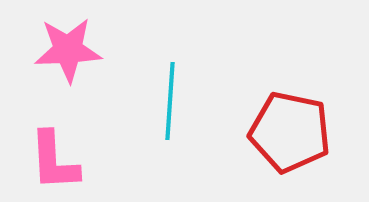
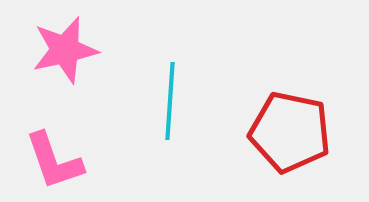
pink star: moved 3 px left; rotated 10 degrees counterclockwise
pink L-shape: rotated 16 degrees counterclockwise
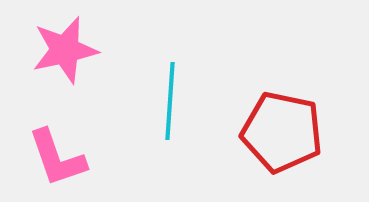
red pentagon: moved 8 px left
pink L-shape: moved 3 px right, 3 px up
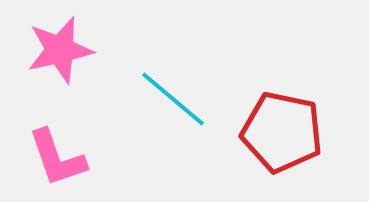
pink star: moved 5 px left
cyan line: moved 3 px right, 2 px up; rotated 54 degrees counterclockwise
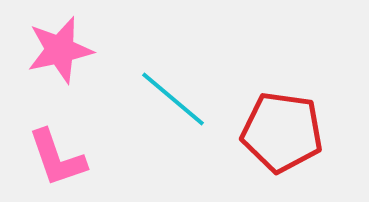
red pentagon: rotated 4 degrees counterclockwise
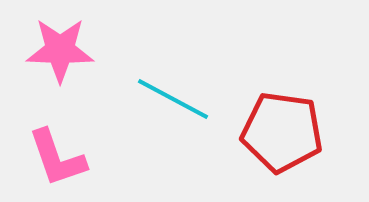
pink star: rotated 14 degrees clockwise
cyan line: rotated 12 degrees counterclockwise
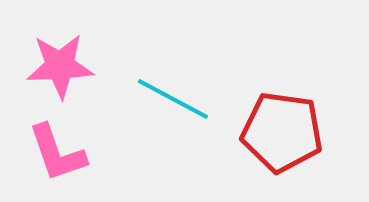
pink star: moved 16 px down; rotated 4 degrees counterclockwise
pink L-shape: moved 5 px up
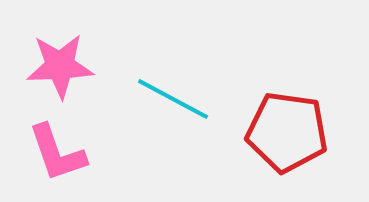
red pentagon: moved 5 px right
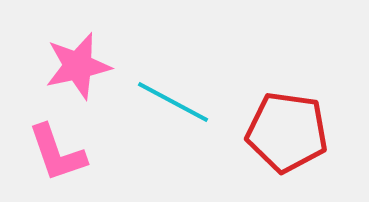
pink star: moved 18 px right; rotated 10 degrees counterclockwise
cyan line: moved 3 px down
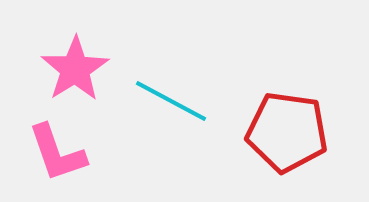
pink star: moved 3 px left, 3 px down; rotated 20 degrees counterclockwise
cyan line: moved 2 px left, 1 px up
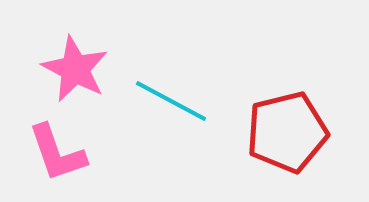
pink star: rotated 12 degrees counterclockwise
red pentagon: rotated 22 degrees counterclockwise
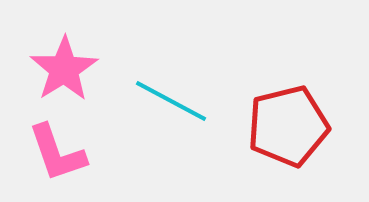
pink star: moved 11 px left; rotated 12 degrees clockwise
red pentagon: moved 1 px right, 6 px up
